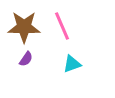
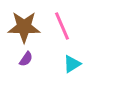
cyan triangle: rotated 12 degrees counterclockwise
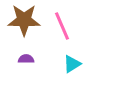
brown star: moved 7 px up
purple semicircle: rotated 126 degrees counterclockwise
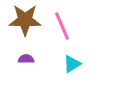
brown star: moved 1 px right
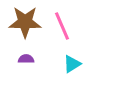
brown star: moved 2 px down
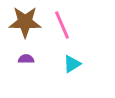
pink line: moved 1 px up
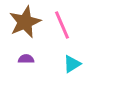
brown star: rotated 24 degrees counterclockwise
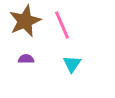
brown star: moved 1 px up
cyan triangle: rotated 24 degrees counterclockwise
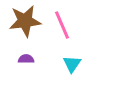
brown star: rotated 16 degrees clockwise
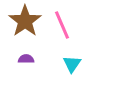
brown star: rotated 28 degrees counterclockwise
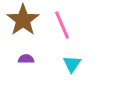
brown star: moved 2 px left, 1 px up
